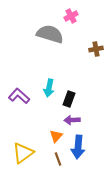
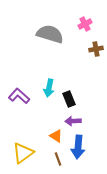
pink cross: moved 14 px right, 8 px down
black rectangle: rotated 42 degrees counterclockwise
purple arrow: moved 1 px right, 1 px down
orange triangle: rotated 40 degrees counterclockwise
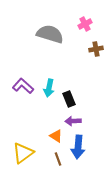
purple L-shape: moved 4 px right, 10 px up
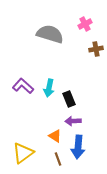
orange triangle: moved 1 px left
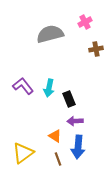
pink cross: moved 2 px up
gray semicircle: rotated 32 degrees counterclockwise
purple L-shape: rotated 10 degrees clockwise
purple arrow: moved 2 px right
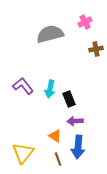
cyan arrow: moved 1 px right, 1 px down
yellow triangle: rotated 15 degrees counterclockwise
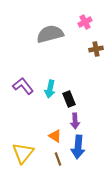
purple arrow: rotated 91 degrees counterclockwise
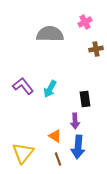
gray semicircle: rotated 16 degrees clockwise
cyan arrow: rotated 18 degrees clockwise
black rectangle: moved 16 px right; rotated 14 degrees clockwise
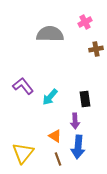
cyan arrow: moved 8 px down; rotated 12 degrees clockwise
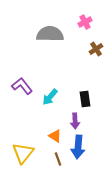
brown cross: rotated 24 degrees counterclockwise
purple L-shape: moved 1 px left
